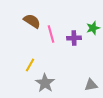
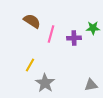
green star: rotated 16 degrees clockwise
pink line: rotated 30 degrees clockwise
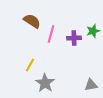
green star: moved 3 px down; rotated 16 degrees counterclockwise
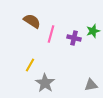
purple cross: rotated 16 degrees clockwise
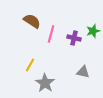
gray triangle: moved 8 px left, 13 px up; rotated 24 degrees clockwise
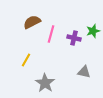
brown semicircle: moved 1 px down; rotated 60 degrees counterclockwise
yellow line: moved 4 px left, 5 px up
gray triangle: moved 1 px right
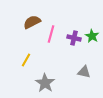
green star: moved 1 px left, 5 px down; rotated 24 degrees counterclockwise
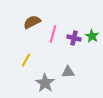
pink line: moved 2 px right
gray triangle: moved 16 px left; rotated 16 degrees counterclockwise
